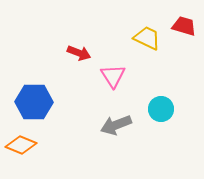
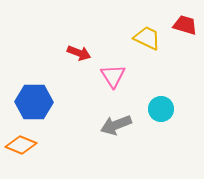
red trapezoid: moved 1 px right, 1 px up
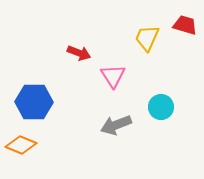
yellow trapezoid: rotated 92 degrees counterclockwise
cyan circle: moved 2 px up
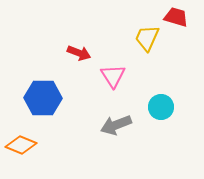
red trapezoid: moved 9 px left, 8 px up
blue hexagon: moved 9 px right, 4 px up
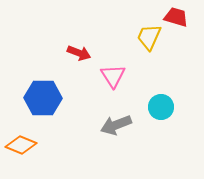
yellow trapezoid: moved 2 px right, 1 px up
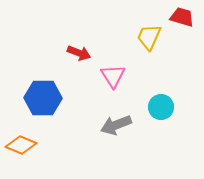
red trapezoid: moved 6 px right
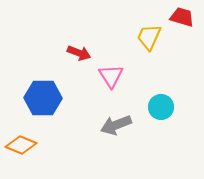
pink triangle: moved 2 px left
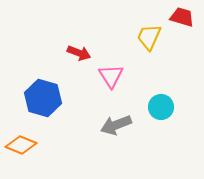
blue hexagon: rotated 15 degrees clockwise
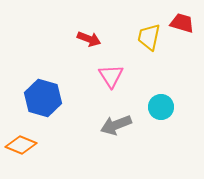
red trapezoid: moved 6 px down
yellow trapezoid: rotated 12 degrees counterclockwise
red arrow: moved 10 px right, 14 px up
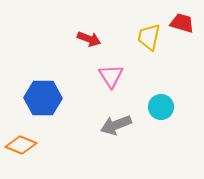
blue hexagon: rotated 15 degrees counterclockwise
